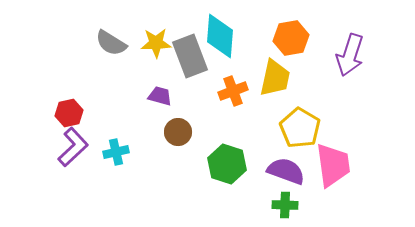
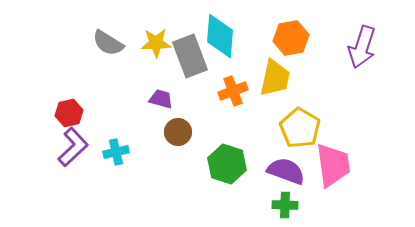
gray semicircle: moved 3 px left
purple arrow: moved 12 px right, 8 px up
purple trapezoid: moved 1 px right, 3 px down
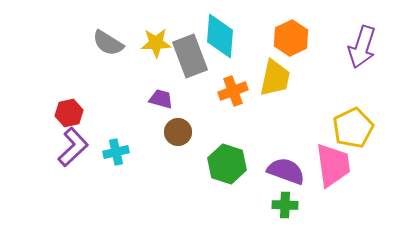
orange hexagon: rotated 16 degrees counterclockwise
yellow pentagon: moved 53 px right; rotated 15 degrees clockwise
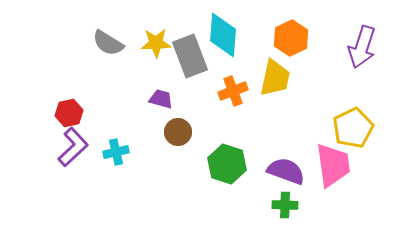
cyan diamond: moved 3 px right, 1 px up
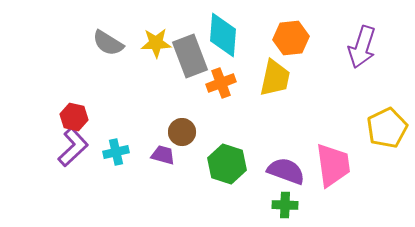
orange hexagon: rotated 20 degrees clockwise
orange cross: moved 12 px left, 8 px up
purple trapezoid: moved 2 px right, 56 px down
red hexagon: moved 5 px right, 4 px down; rotated 24 degrees clockwise
yellow pentagon: moved 34 px right
brown circle: moved 4 px right
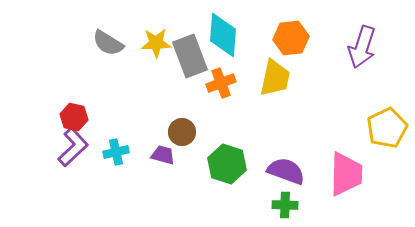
pink trapezoid: moved 13 px right, 9 px down; rotated 9 degrees clockwise
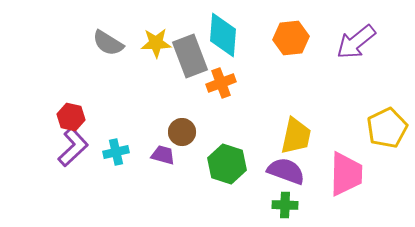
purple arrow: moved 6 px left, 5 px up; rotated 33 degrees clockwise
yellow trapezoid: moved 21 px right, 58 px down
red hexagon: moved 3 px left
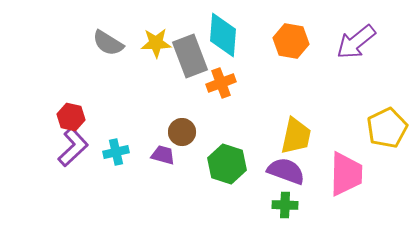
orange hexagon: moved 3 px down; rotated 16 degrees clockwise
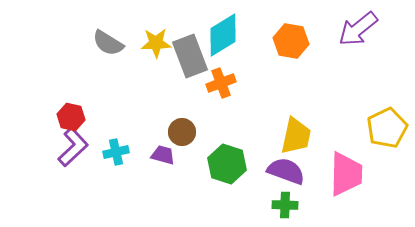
cyan diamond: rotated 54 degrees clockwise
purple arrow: moved 2 px right, 13 px up
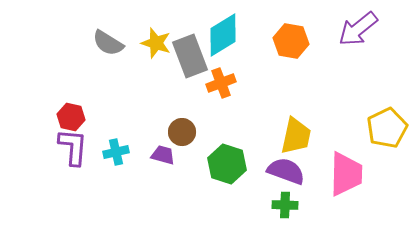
yellow star: rotated 20 degrees clockwise
purple L-shape: rotated 42 degrees counterclockwise
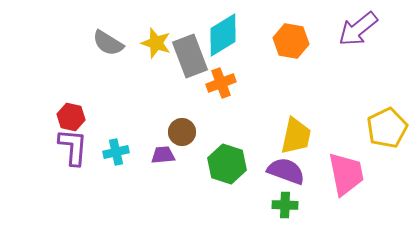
purple trapezoid: rotated 20 degrees counterclockwise
pink trapezoid: rotated 12 degrees counterclockwise
